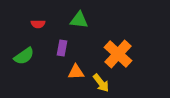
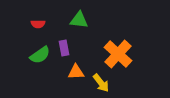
purple rectangle: moved 2 px right; rotated 21 degrees counterclockwise
green semicircle: moved 16 px right, 1 px up
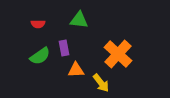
green semicircle: moved 1 px down
orange triangle: moved 2 px up
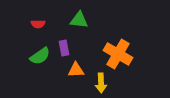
orange cross: rotated 12 degrees counterclockwise
yellow arrow: rotated 36 degrees clockwise
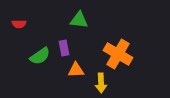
red semicircle: moved 19 px left
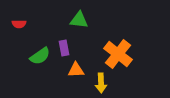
orange cross: rotated 8 degrees clockwise
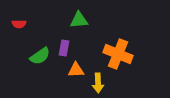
green triangle: rotated 12 degrees counterclockwise
purple rectangle: rotated 21 degrees clockwise
orange cross: rotated 16 degrees counterclockwise
yellow arrow: moved 3 px left
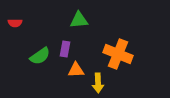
red semicircle: moved 4 px left, 1 px up
purple rectangle: moved 1 px right, 1 px down
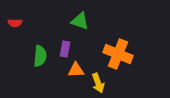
green triangle: moved 1 px right, 1 px down; rotated 24 degrees clockwise
green semicircle: rotated 50 degrees counterclockwise
yellow arrow: rotated 18 degrees counterclockwise
